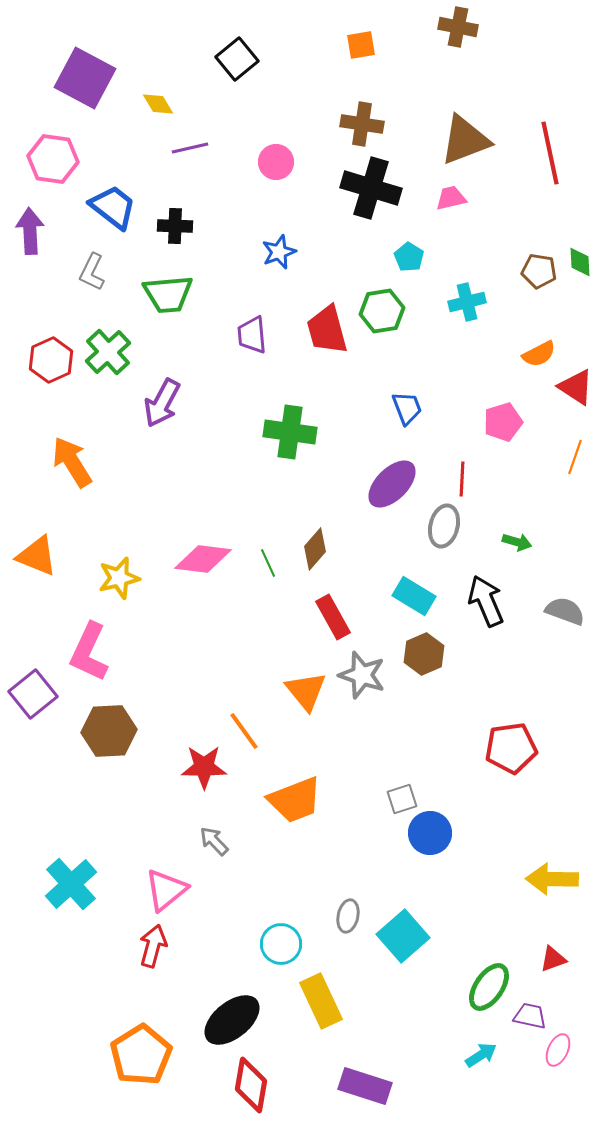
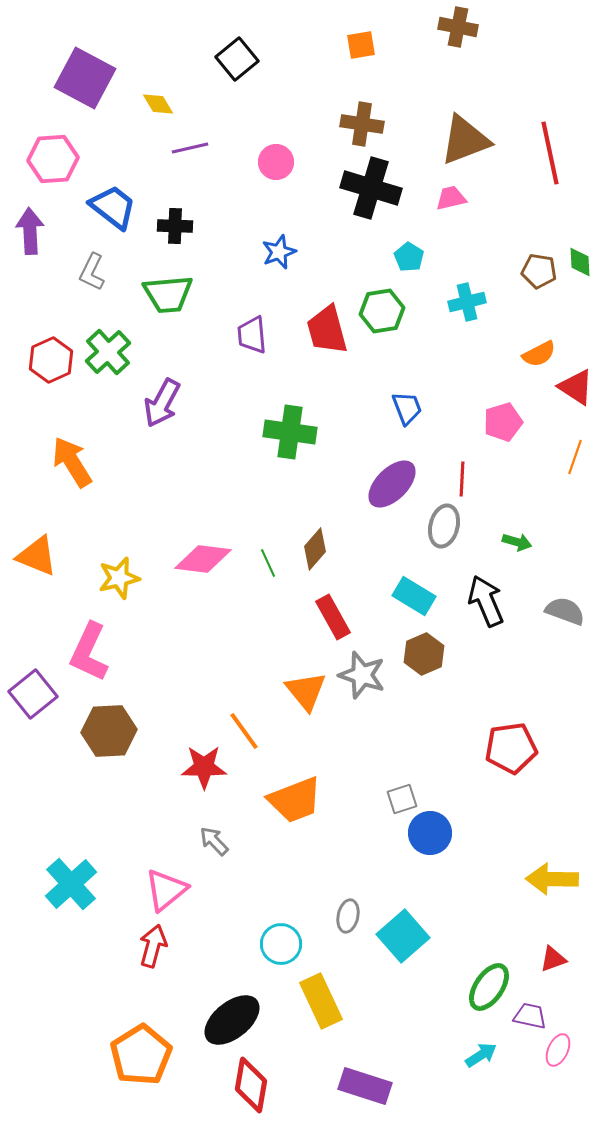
pink hexagon at (53, 159): rotated 12 degrees counterclockwise
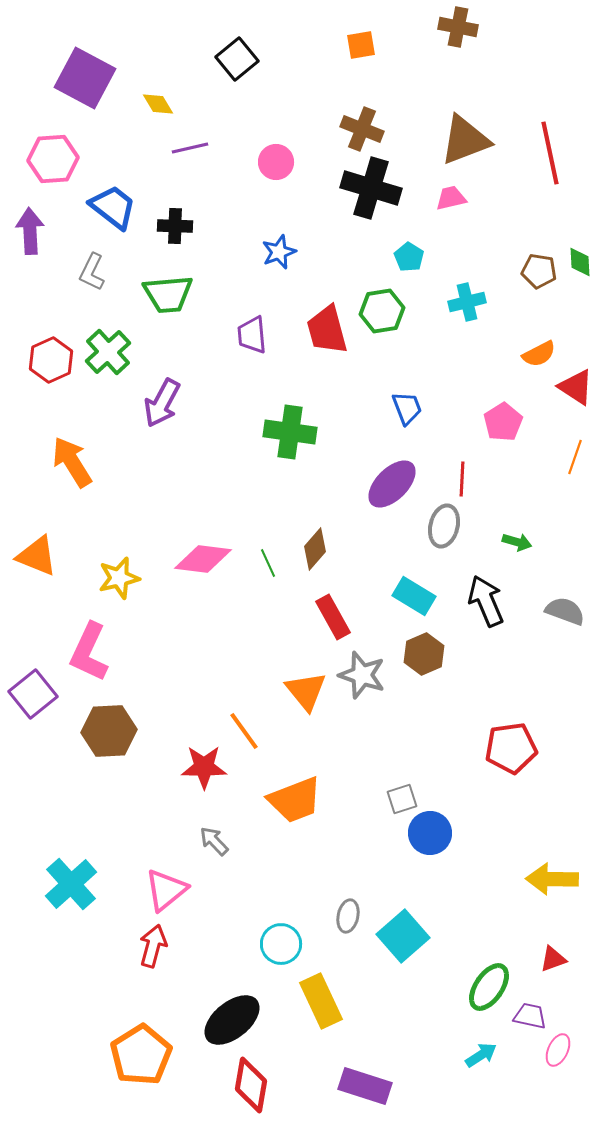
brown cross at (362, 124): moved 5 px down; rotated 12 degrees clockwise
pink pentagon at (503, 422): rotated 15 degrees counterclockwise
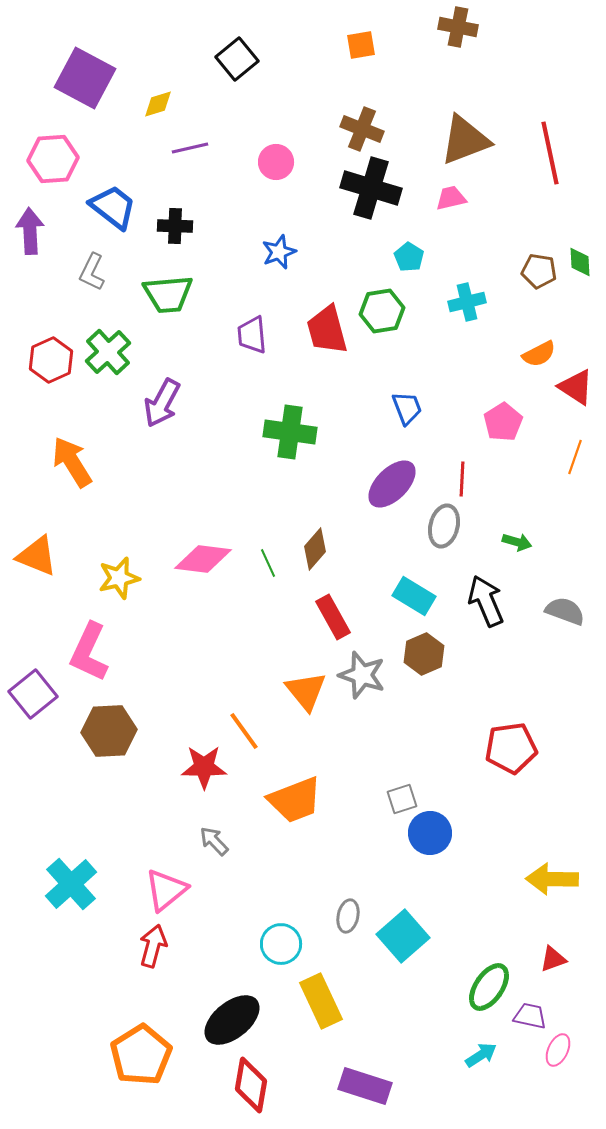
yellow diamond at (158, 104): rotated 76 degrees counterclockwise
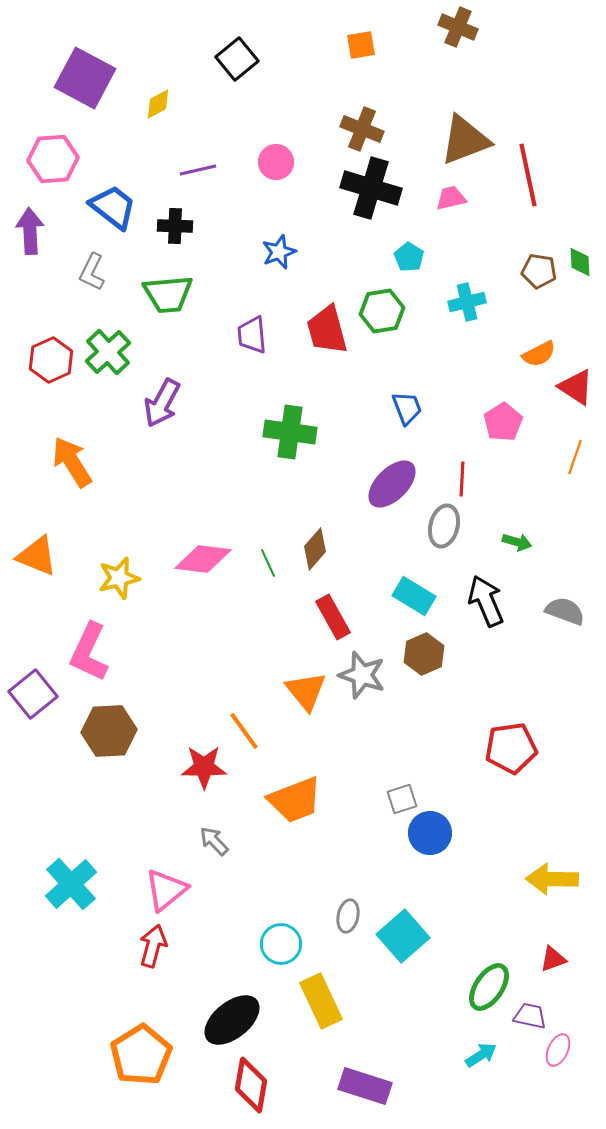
brown cross at (458, 27): rotated 12 degrees clockwise
yellow diamond at (158, 104): rotated 12 degrees counterclockwise
purple line at (190, 148): moved 8 px right, 22 px down
red line at (550, 153): moved 22 px left, 22 px down
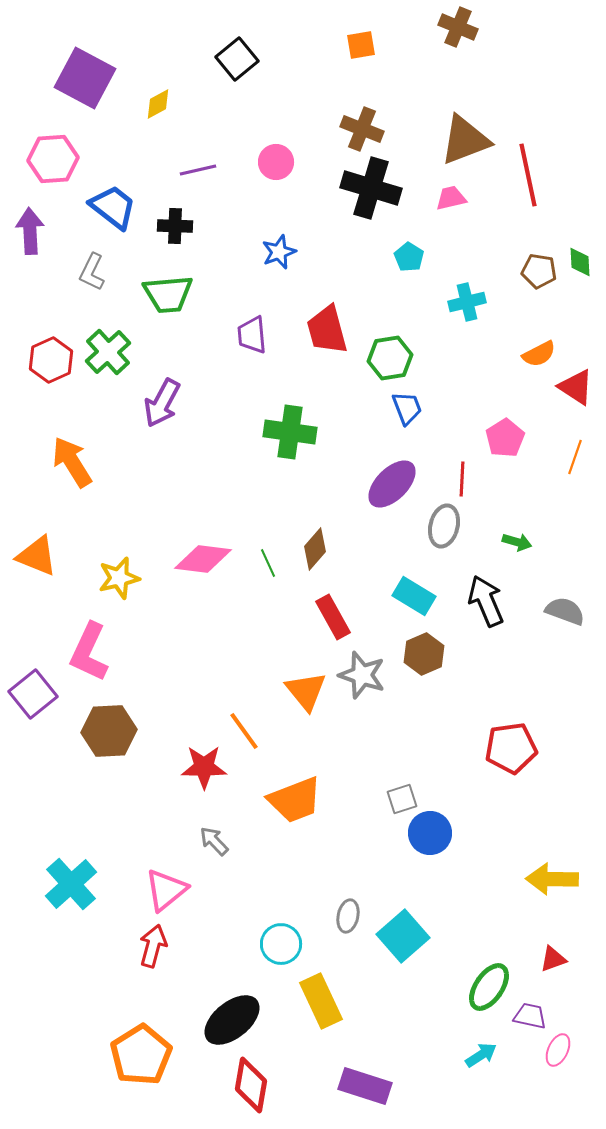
green hexagon at (382, 311): moved 8 px right, 47 px down
pink pentagon at (503, 422): moved 2 px right, 16 px down
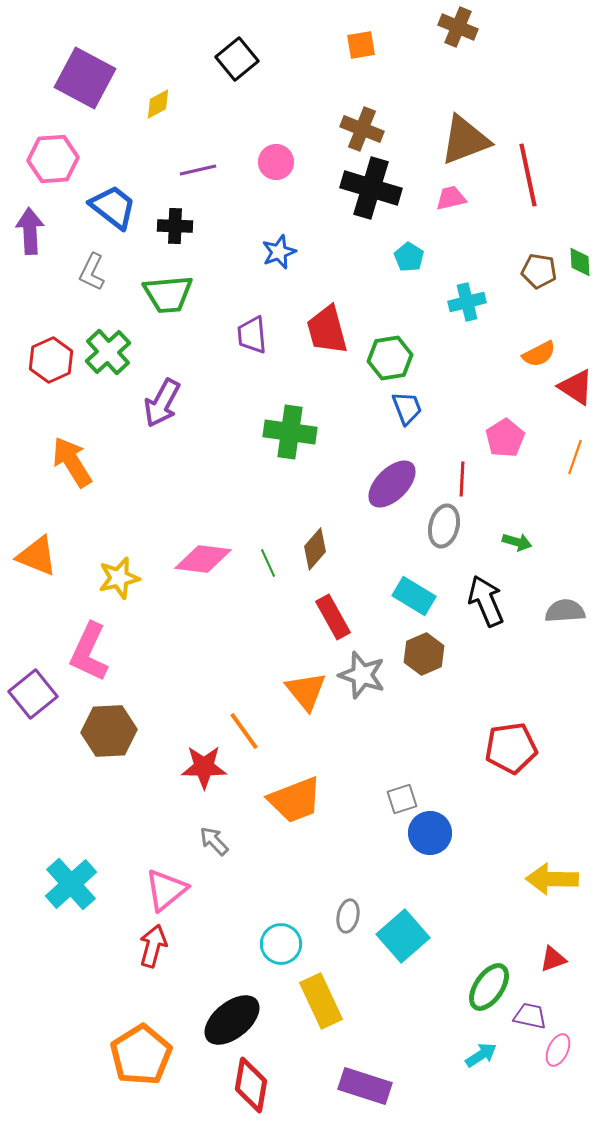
gray semicircle at (565, 611): rotated 24 degrees counterclockwise
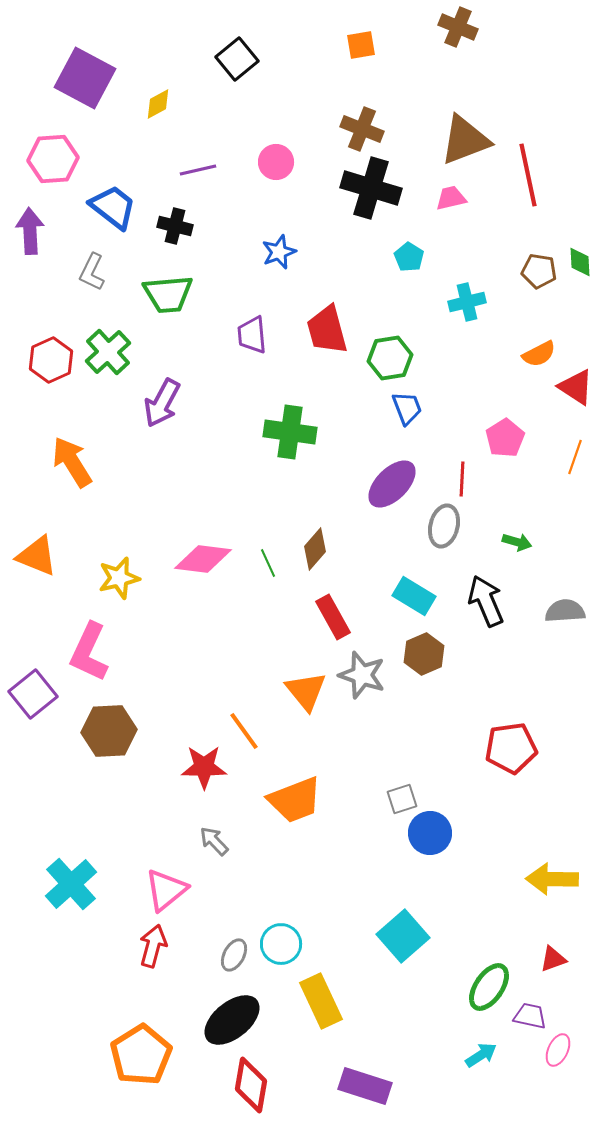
black cross at (175, 226): rotated 12 degrees clockwise
gray ellipse at (348, 916): moved 114 px left, 39 px down; rotated 16 degrees clockwise
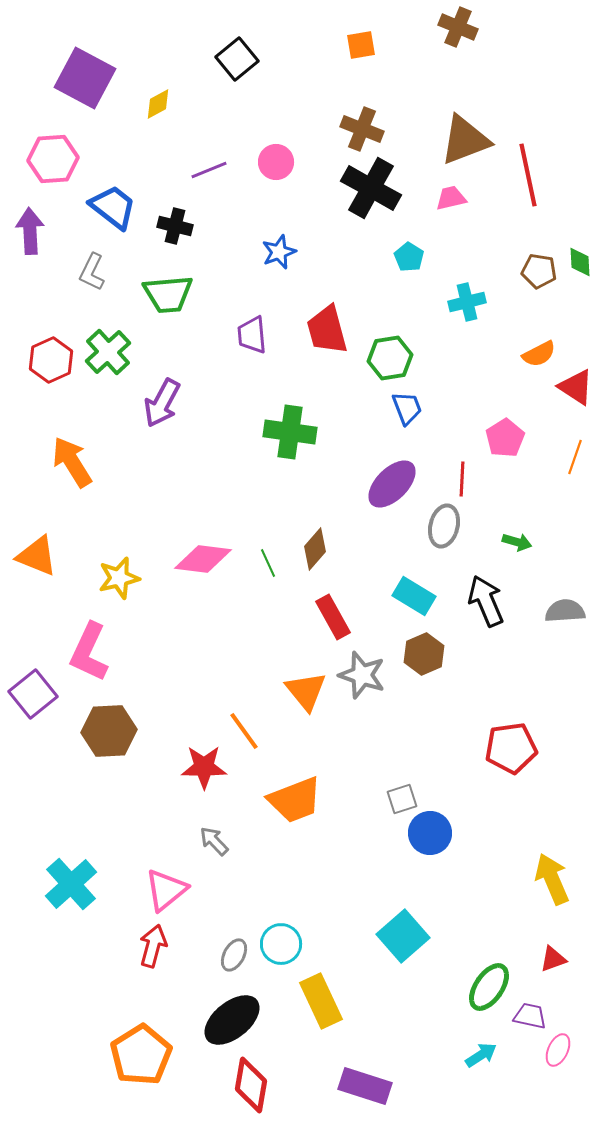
purple line at (198, 170): moved 11 px right; rotated 9 degrees counterclockwise
black cross at (371, 188): rotated 12 degrees clockwise
yellow arrow at (552, 879): rotated 66 degrees clockwise
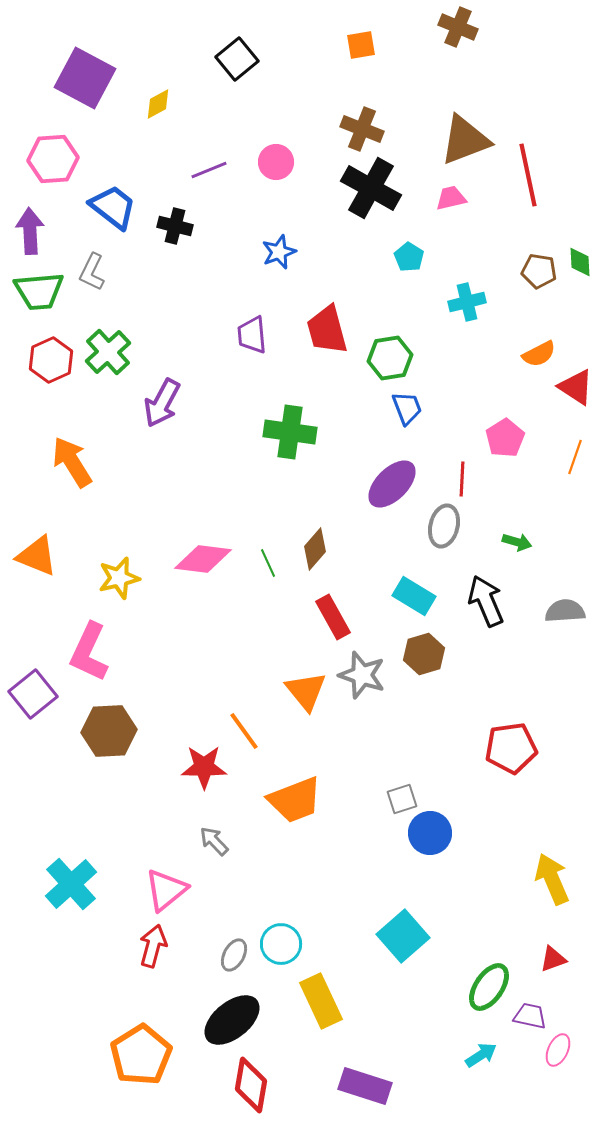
green trapezoid at (168, 294): moved 129 px left, 3 px up
brown hexagon at (424, 654): rotated 6 degrees clockwise
